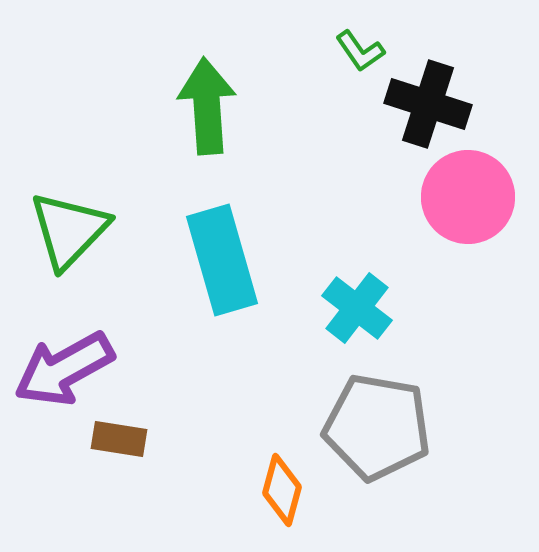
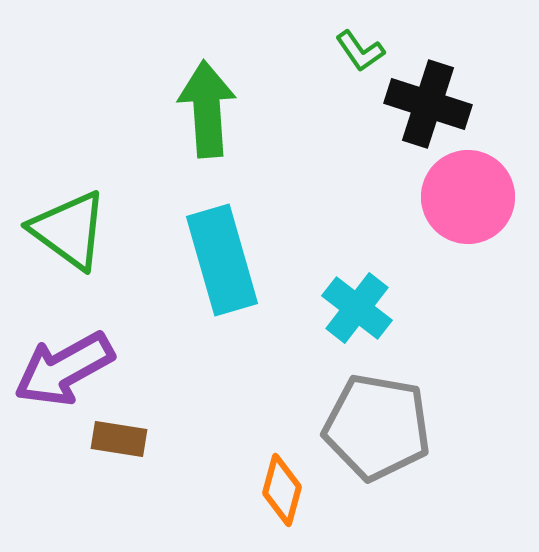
green arrow: moved 3 px down
green triangle: rotated 38 degrees counterclockwise
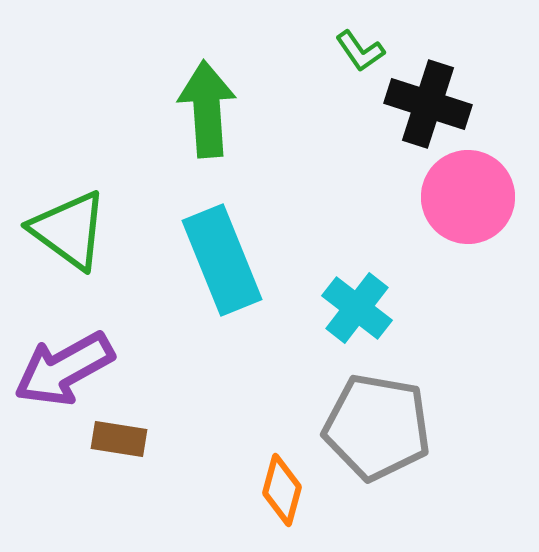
cyan rectangle: rotated 6 degrees counterclockwise
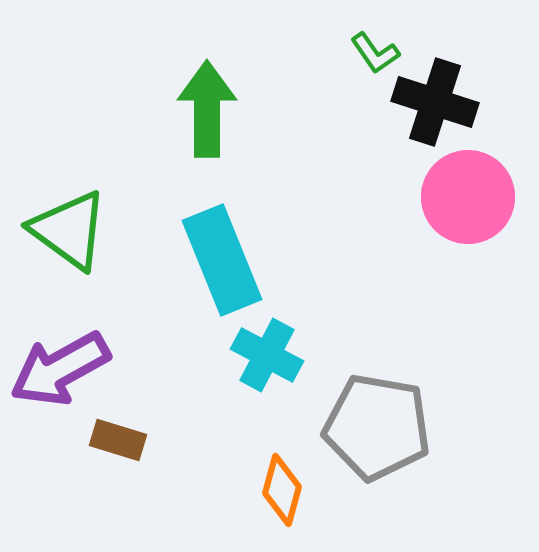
green L-shape: moved 15 px right, 2 px down
black cross: moved 7 px right, 2 px up
green arrow: rotated 4 degrees clockwise
cyan cross: moved 90 px left, 47 px down; rotated 10 degrees counterclockwise
purple arrow: moved 4 px left
brown rectangle: moved 1 px left, 1 px down; rotated 8 degrees clockwise
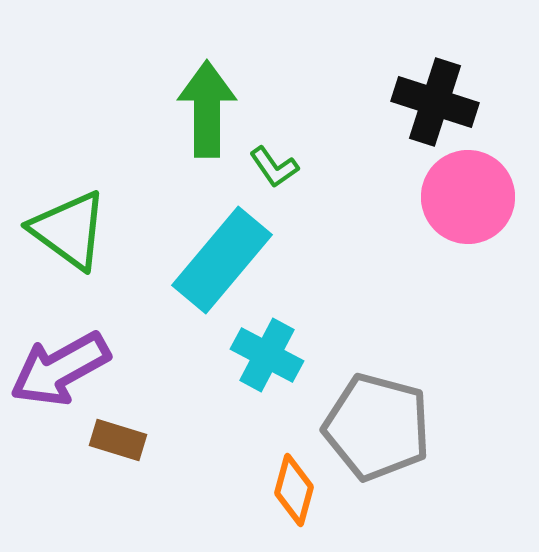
green L-shape: moved 101 px left, 114 px down
cyan rectangle: rotated 62 degrees clockwise
gray pentagon: rotated 5 degrees clockwise
orange diamond: moved 12 px right
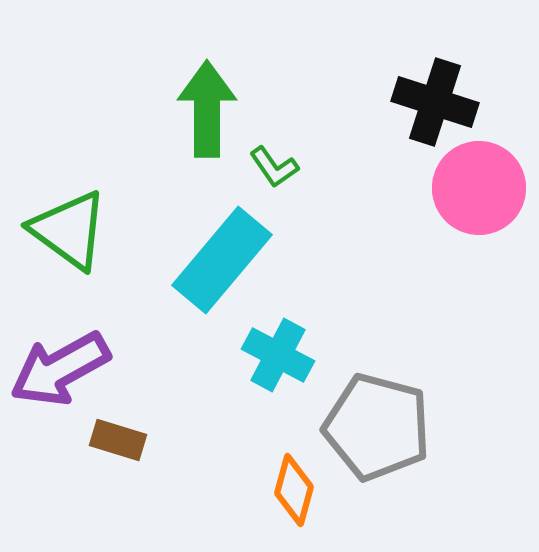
pink circle: moved 11 px right, 9 px up
cyan cross: moved 11 px right
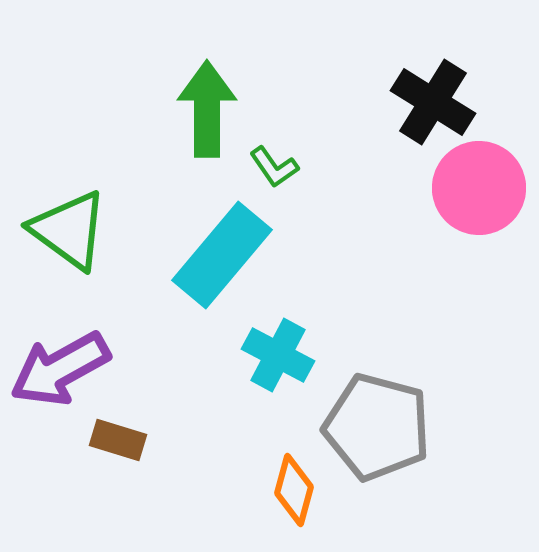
black cross: moved 2 px left; rotated 14 degrees clockwise
cyan rectangle: moved 5 px up
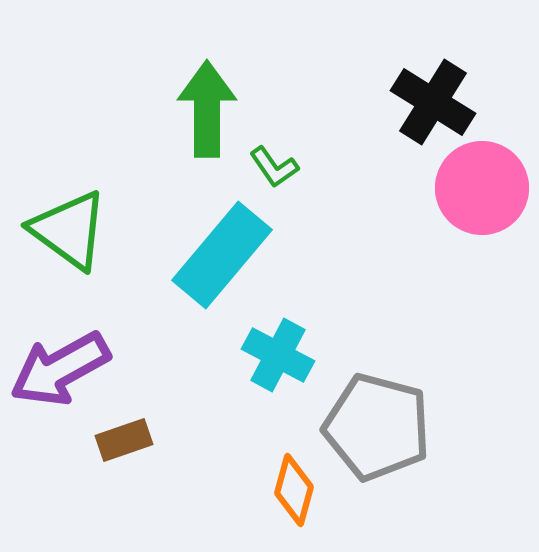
pink circle: moved 3 px right
brown rectangle: moved 6 px right; rotated 36 degrees counterclockwise
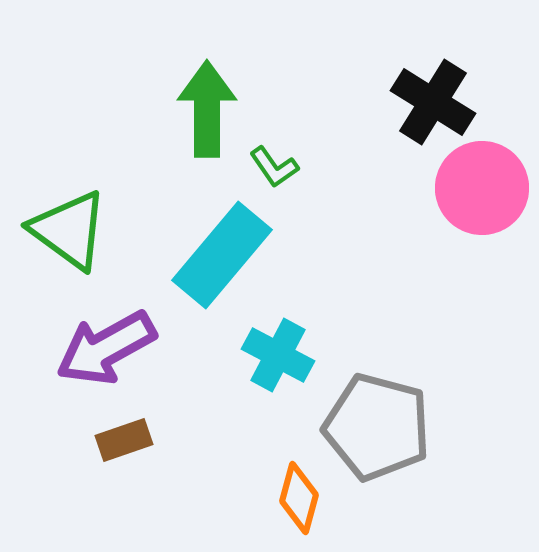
purple arrow: moved 46 px right, 21 px up
orange diamond: moved 5 px right, 8 px down
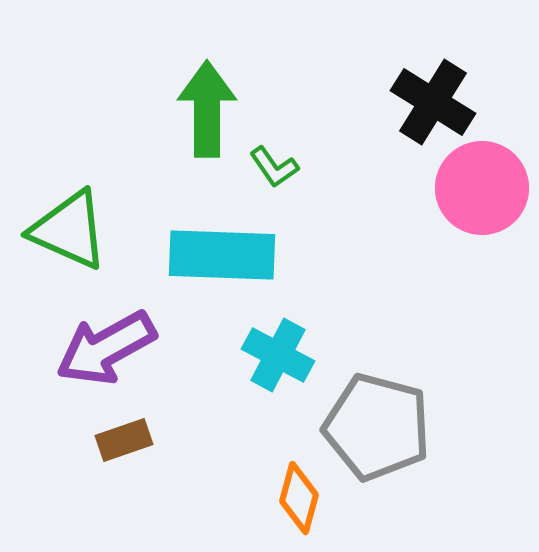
green triangle: rotated 12 degrees counterclockwise
cyan rectangle: rotated 52 degrees clockwise
